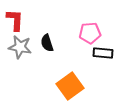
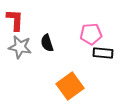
pink pentagon: moved 1 px right, 1 px down
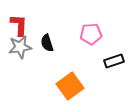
red L-shape: moved 4 px right, 5 px down
gray star: rotated 20 degrees counterclockwise
black rectangle: moved 11 px right, 8 px down; rotated 24 degrees counterclockwise
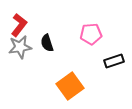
red L-shape: rotated 35 degrees clockwise
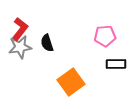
red L-shape: moved 1 px right, 4 px down
pink pentagon: moved 14 px right, 2 px down
black rectangle: moved 2 px right, 3 px down; rotated 18 degrees clockwise
orange square: moved 1 px right, 4 px up
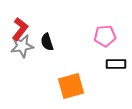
black semicircle: moved 1 px up
gray star: moved 2 px right, 1 px up
orange square: moved 4 px down; rotated 20 degrees clockwise
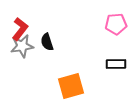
pink pentagon: moved 11 px right, 12 px up
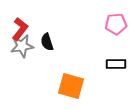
orange square: rotated 32 degrees clockwise
